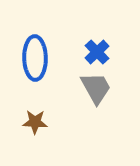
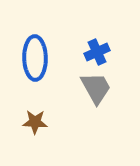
blue cross: rotated 20 degrees clockwise
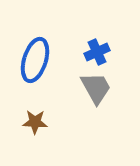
blue ellipse: moved 2 px down; rotated 18 degrees clockwise
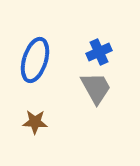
blue cross: moved 2 px right
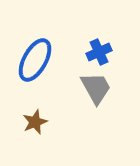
blue ellipse: rotated 12 degrees clockwise
brown star: rotated 25 degrees counterclockwise
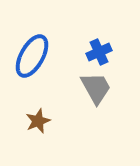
blue ellipse: moved 3 px left, 4 px up
brown star: moved 3 px right, 1 px up
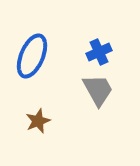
blue ellipse: rotated 6 degrees counterclockwise
gray trapezoid: moved 2 px right, 2 px down
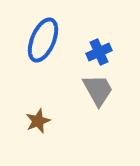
blue ellipse: moved 11 px right, 16 px up
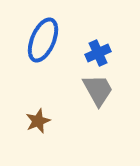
blue cross: moved 1 px left, 1 px down
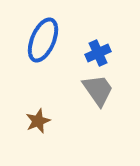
gray trapezoid: rotated 6 degrees counterclockwise
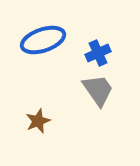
blue ellipse: rotated 48 degrees clockwise
